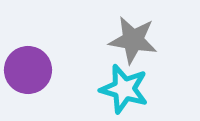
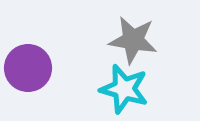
purple circle: moved 2 px up
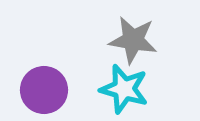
purple circle: moved 16 px right, 22 px down
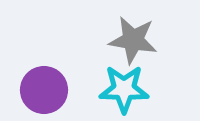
cyan star: rotated 15 degrees counterclockwise
